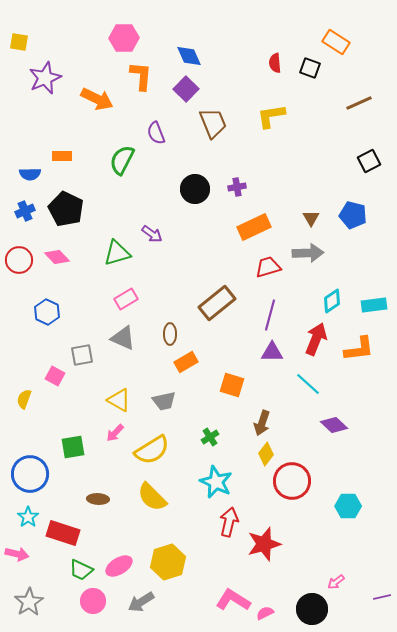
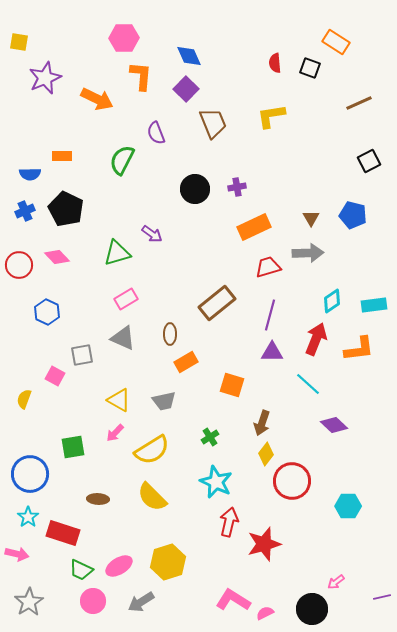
red circle at (19, 260): moved 5 px down
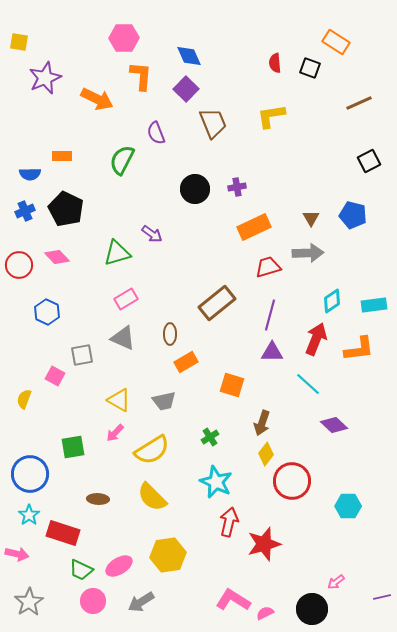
cyan star at (28, 517): moved 1 px right, 2 px up
yellow hexagon at (168, 562): moved 7 px up; rotated 8 degrees clockwise
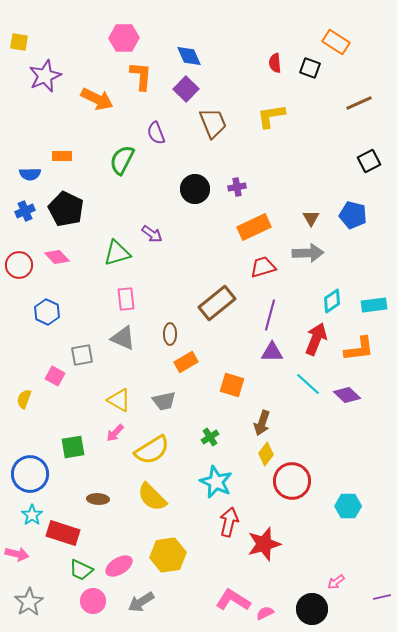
purple star at (45, 78): moved 2 px up
red trapezoid at (268, 267): moved 5 px left
pink rectangle at (126, 299): rotated 65 degrees counterclockwise
purple diamond at (334, 425): moved 13 px right, 30 px up
cyan star at (29, 515): moved 3 px right
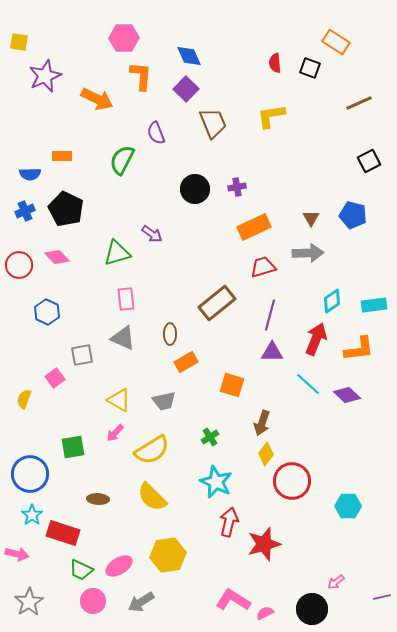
pink square at (55, 376): moved 2 px down; rotated 24 degrees clockwise
